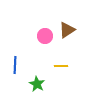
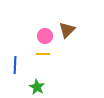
brown triangle: rotated 12 degrees counterclockwise
yellow line: moved 18 px left, 12 px up
green star: moved 3 px down
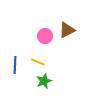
brown triangle: rotated 18 degrees clockwise
yellow line: moved 5 px left, 8 px down; rotated 24 degrees clockwise
green star: moved 7 px right, 6 px up; rotated 21 degrees clockwise
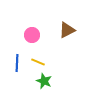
pink circle: moved 13 px left, 1 px up
blue line: moved 2 px right, 2 px up
green star: rotated 28 degrees counterclockwise
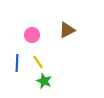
yellow line: rotated 32 degrees clockwise
